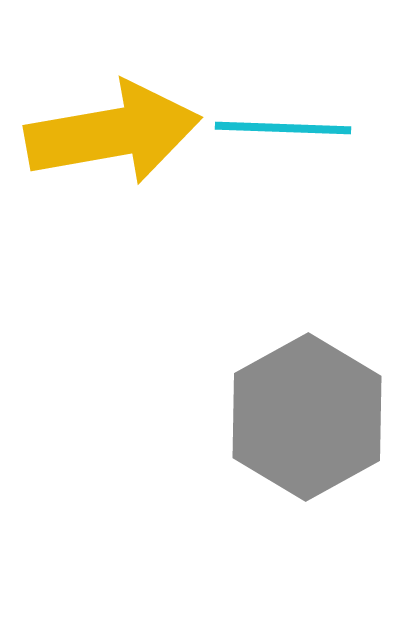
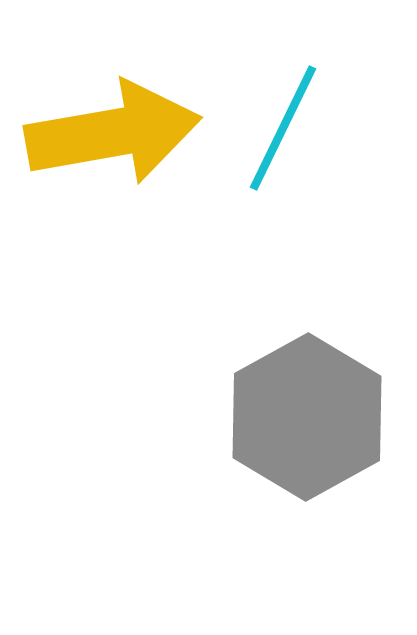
cyan line: rotated 66 degrees counterclockwise
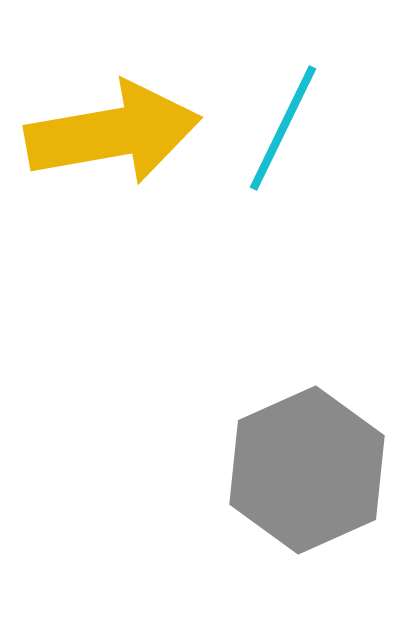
gray hexagon: moved 53 px down; rotated 5 degrees clockwise
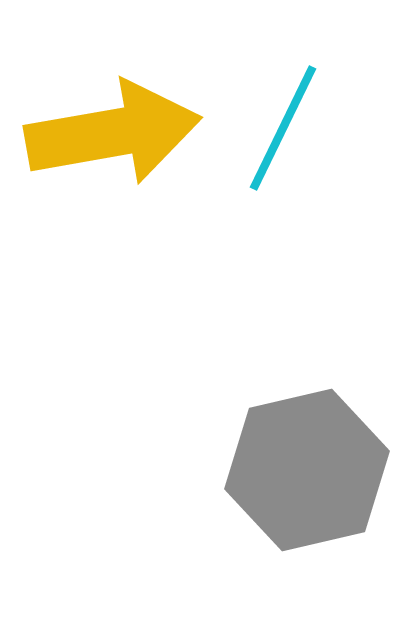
gray hexagon: rotated 11 degrees clockwise
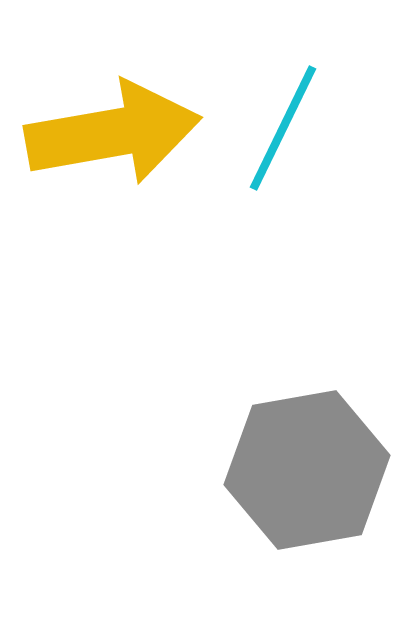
gray hexagon: rotated 3 degrees clockwise
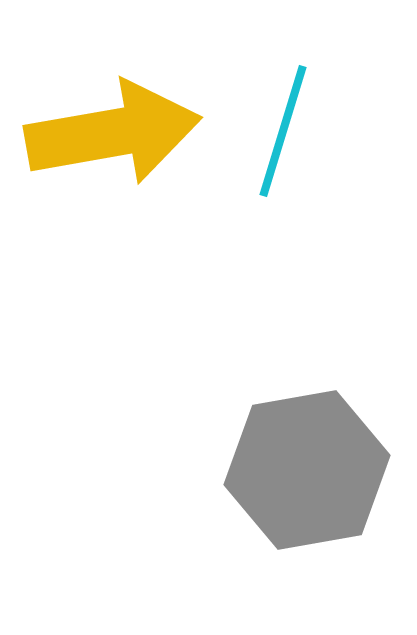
cyan line: moved 3 px down; rotated 9 degrees counterclockwise
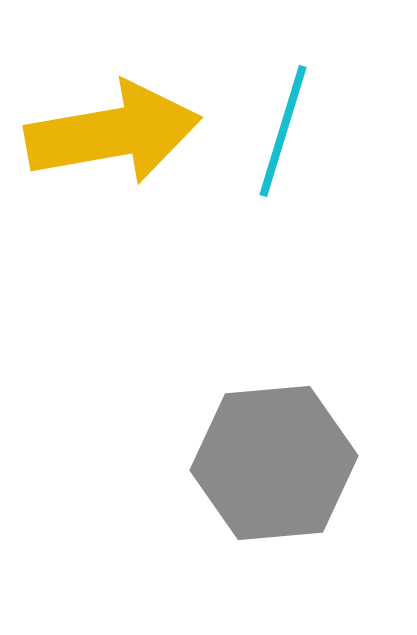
gray hexagon: moved 33 px left, 7 px up; rotated 5 degrees clockwise
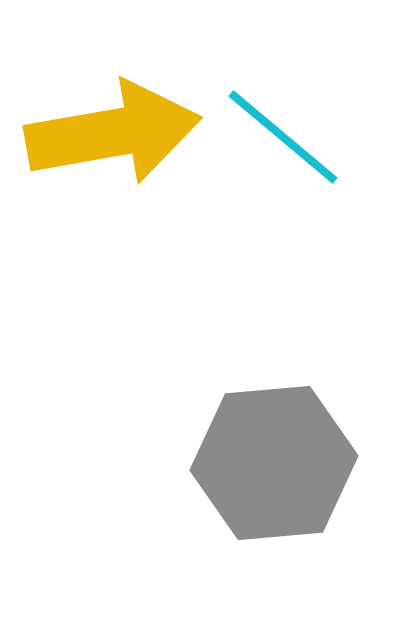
cyan line: moved 6 px down; rotated 67 degrees counterclockwise
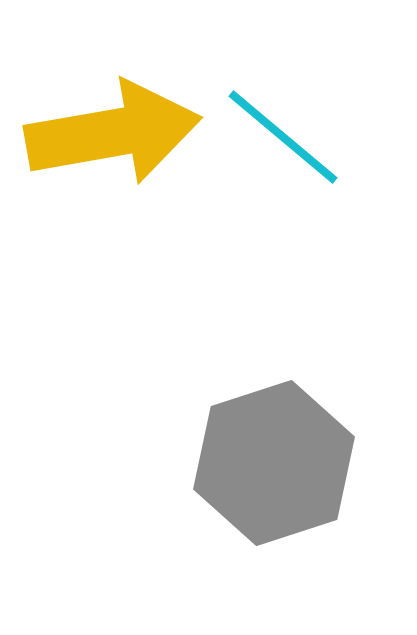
gray hexagon: rotated 13 degrees counterclockwise
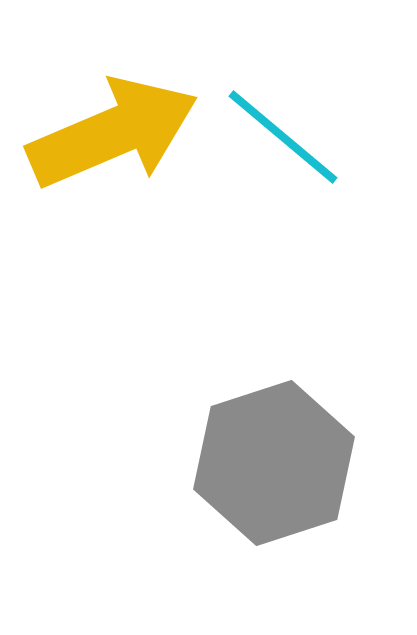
yellow arrow: rotated 13 degrees counterclockwise
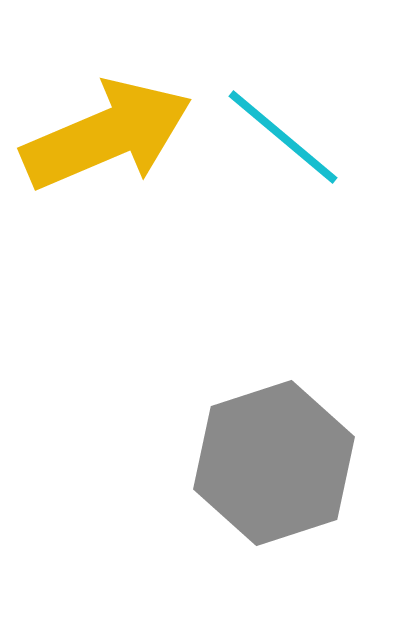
yellow arrow: moved 6 px left, 2 px down
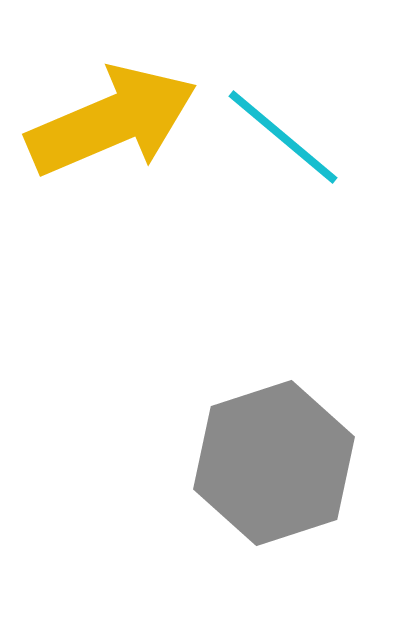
yellow arrow: moved 5 px right, 14 px up
